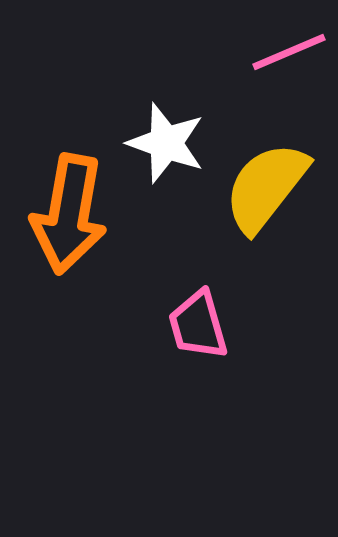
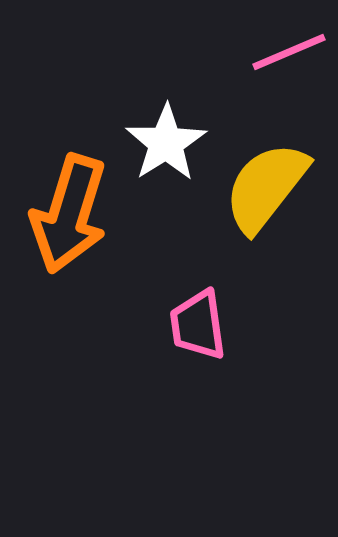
white star: rotated 20 degrees clockwise
orange arrow: rotated 7 degrees clockwise
pink trapezoid: rotated 8 degrees clockwise
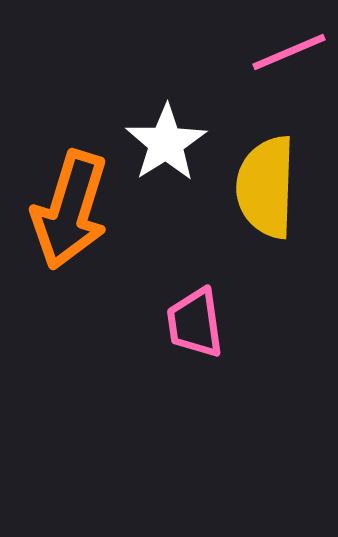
yellow semicircle: rotated 36 degrees counterclockwise
orange arrow: moved 1 px right, 4 px up
pink trapezoid: moved 3 px left, 2 px up
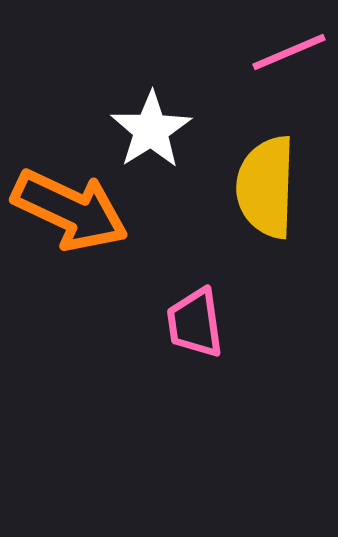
white star: moved 15 px left, 13 px up
orange arrow: rotated 82 degrees counterclockwise
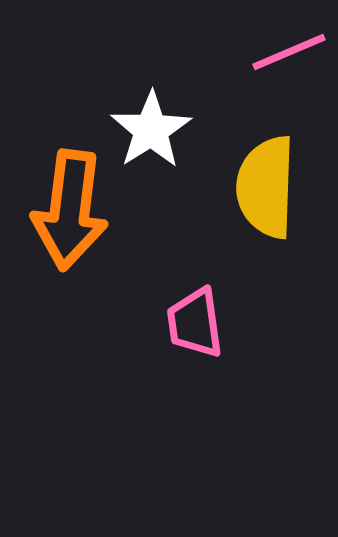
orange arrow: rotated 72 degrees clockwise
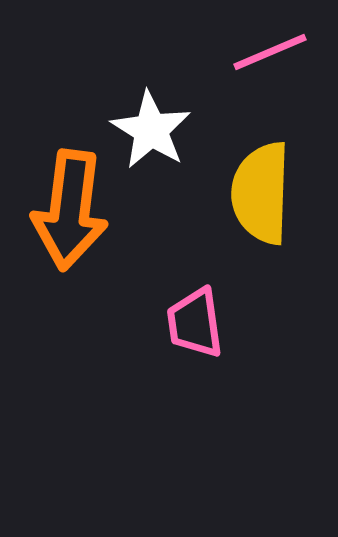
pink line: moved 19 px left
white star: rotated 8 degrees counterclockwise
yellow semicircle: moved 5 px left, 6 px down
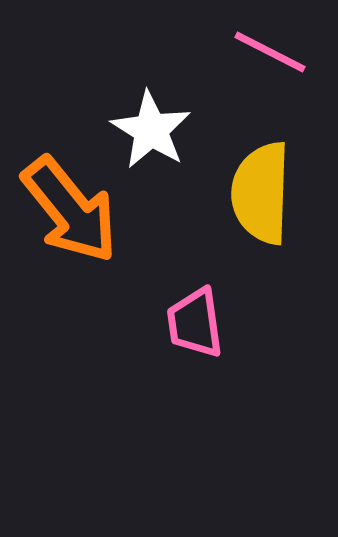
pink line: rotated 50 degrees clockwise
orange arrow: rotated 46 degrees counterclockwise
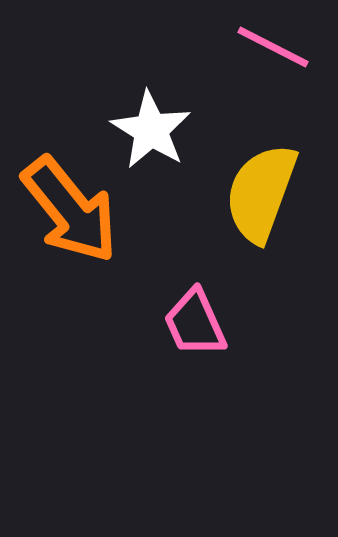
pink line: moved 3 px right, 5 px up
yellow semicircle: rotated 18 degrees clockwise
pink trapezoid: rotated 16 degrees counterclockwise
